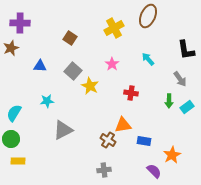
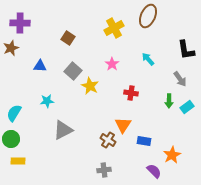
brown square: moved 2 px left
orange triangle: rotated 48 degrees counterclockwise
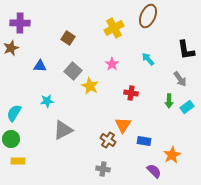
gray cross: moved 1 px left, 1 px up; rotated 16 degrees clockwise
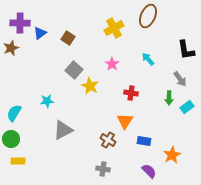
blue triangle: moved 33 px up; rotated 40 degrees counterclockwise
gray square: moved 1 px right, 1 px up
green arrow: moved 3 px up
orange triangle: moved 2 px right, 4 px up
purple semicircle: moved 5 px left
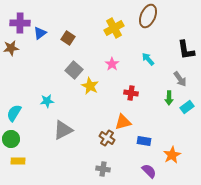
brown star: rotated 14 degrees clockwise
orange triangle: moved 2 px left, 1 px down; rotated 42 degrees clockwise
brown cross: moved 1 px left, 2 px up
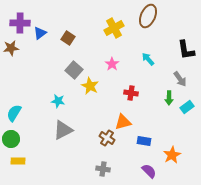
cyan star: moved 11 px right; rotated 16 degrees clockwise
